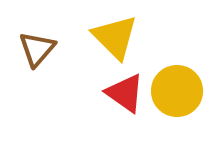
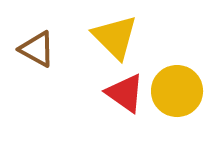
brown triangle: rotated 42 degrees counterclockwise
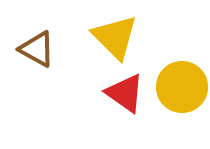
yellow circle: moved 5 px right, 4 px up
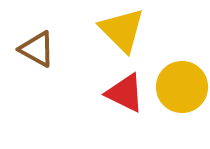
yellow triangle: moved 7 px right, 7 px up
red triangle: rotated 9 degrees counterclockwise
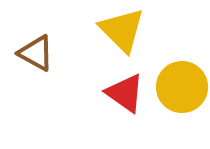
brown triangle: moved 1 px left, 4 px down
red triangle: rotated 9 degrees clockwise
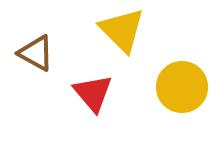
red triangle: moved 32 px left; rotated 15 degrees clockwise
